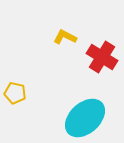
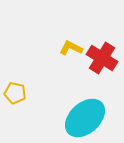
yellow L-shape: moved 6 px right, 11 px down
red cross: moved 1 px down
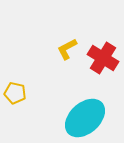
yellow L-shape: moved 4 px left, 1 px down; rotated 55 degrees counterclockwise
red cross: moved 1 px right
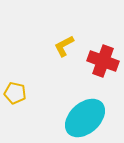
yellow L-shape: moved 3 px left, 3 px up
red cross: moved 3 px down; rotated 12 degrees counterclockwise
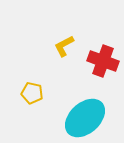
yellow pentagon: moved 17 px right
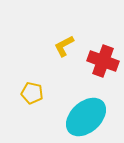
cyan ellipse: moved 1 px right, 1 px up
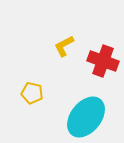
cyan ellipse: rotated 9 degrees counterclockwise
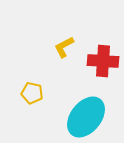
yellow L-shape: moved 1 px down
red cross: rotated 16 degrees counterclockwise
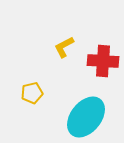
yellow pentagon: rotated 25 degrees counterclockwise
